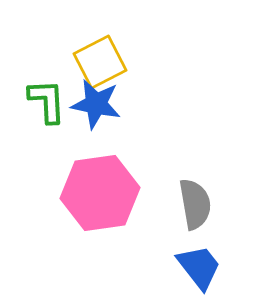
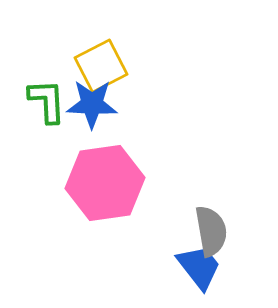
yellow square: moved 1 px right, 4 px down
blue star: moved 4 px left; rotated 9 degrees counterclockwise
pink hexagon: moved 5 px right, 10 px up
gray semicircle: moved 16 px right, 27 px down
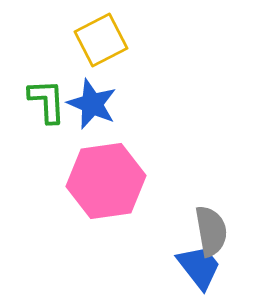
yellow square: moved 26 px up
blue star: rotated 21 degrees clockwise
pink hexagon: moved 1 px right, 2 px up
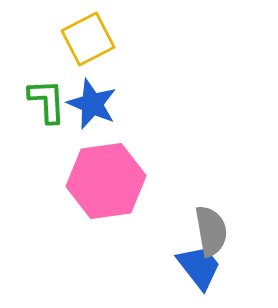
yellow square: moved 13 px left, 1 px up
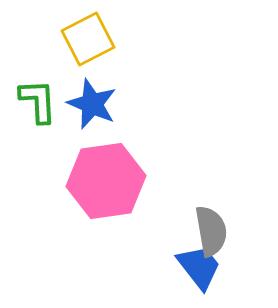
green L-shape: moved 9 px left
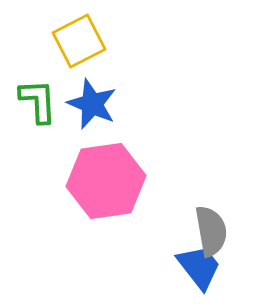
yellow square: moved 9 px left, 2 px down
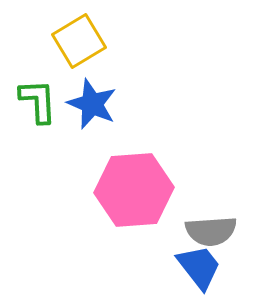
yellow square: rotated 4 degrees counterclockwise
pink hexagon: moved 28 px right, 9 px down; rotated 4 degrees clockwise
gray semicircle: rotated 96 degrees clockwise
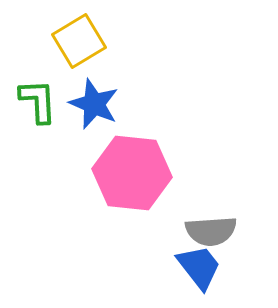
blue star: moved 2 px right
pink hexagon: moved 2 px left, 17 px up; rotated 10 degrees clockwise
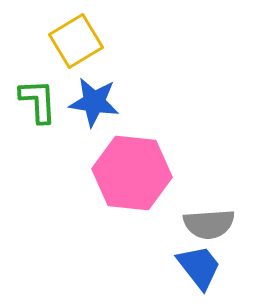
yellow square: moved 3 px left
blue star: moved 2 px up; rotated 15 degrees counterclockwise
gray semicircle: moved 2 px left, 7 px up
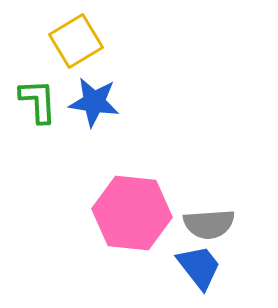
pink hexagon: moved 40 px down
